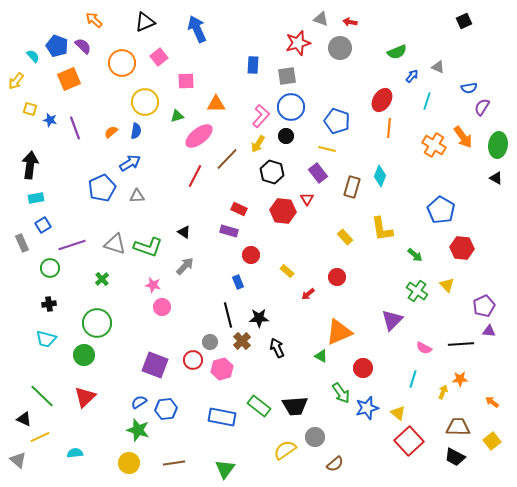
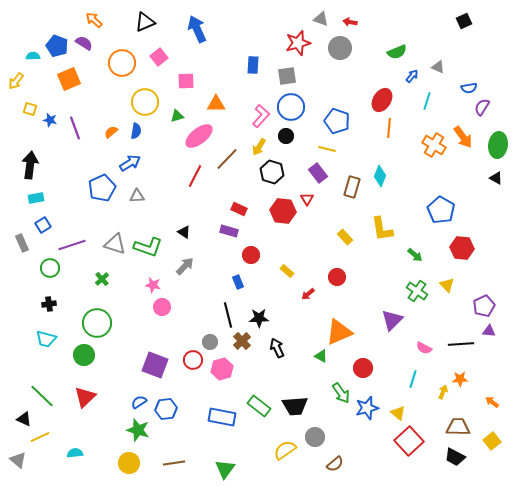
purple semicircle at (83, 46): moved 1 px right, 3 px up; rotated 12 degrees counterclockwise
cyan semicircle at (33, 56): rotated 48 degrees counterclockwise
yellow arrow at (258, 144): moved 1 px right, 3 px down
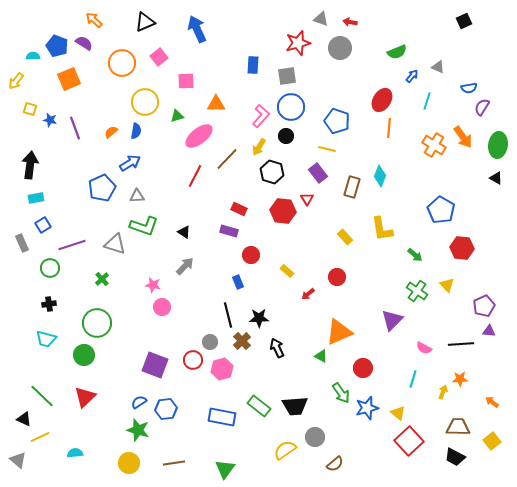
green L-shape at (148, 247): moved 4 px left, 21 px up
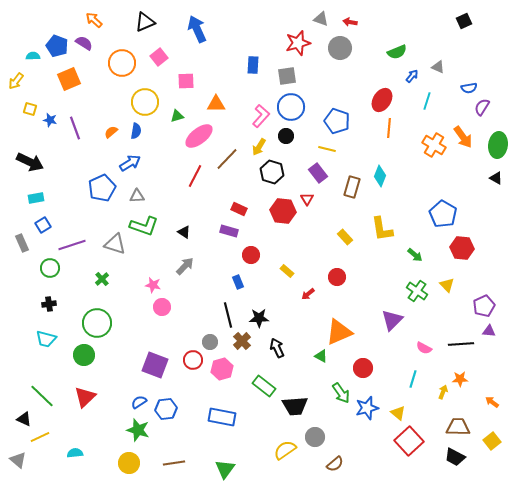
black arrow at (30, 165): moved 3 px up; rotated 108 degrees clockwise
blue pentagon at (441, 210): moved 2 px right, 4 px down
green rectangle at (259, 406): moved 5 px right, 20 px up
